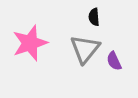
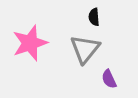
purple semicircle: moved 5 px left, 18 px down
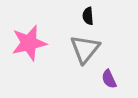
black semicircle: moved 6 px left, 1 px up
pink star: moved 1 px left; rotated 6 degrees clockwise
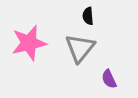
gray triangle: moved 5 px left, 1 px up
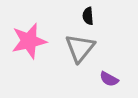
pink star: moved 2 px up
purple semicircle: rotated 36 degrees counterclockwise
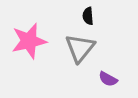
purple semicircle: moved 1 px left
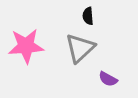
pink star: moved 3 px left, 5 px down; rotated 9 degrees clockwise
gray triangle: rotated 8 degrees clockwise
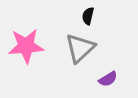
black semicircle: rotated 18 degrees clockwise
purple semicircle: rotated 60 degrees counterclockwise
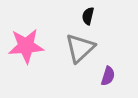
purple semicircle: moved 3 px up; rotated 42 degrees counterclockwise
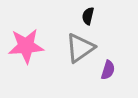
gray triangle: rotated 8 degrees clockwise
purple semicircle: moved 6 px up
